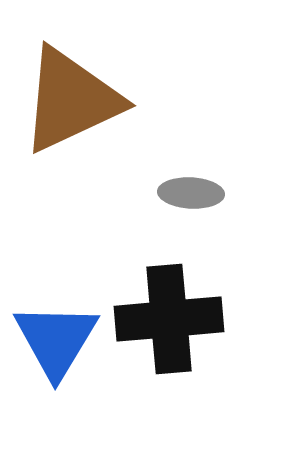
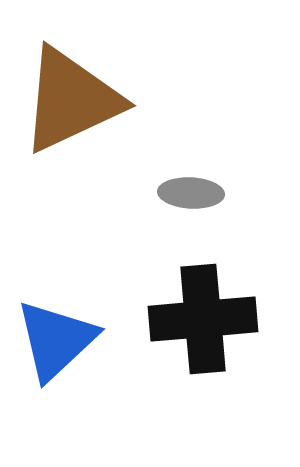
black cross: moved 34 px right
blue triangle: rotated 16 degrees clockwise
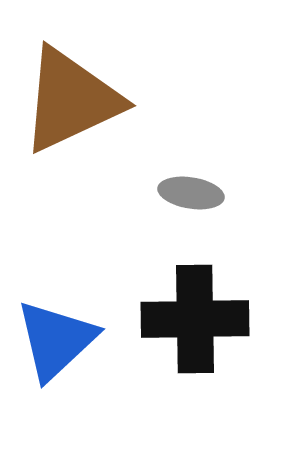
gray ellipse: rotated 6 degrees clockwise
black cross: moved 8 px left; rotated 4 degrees clockwise
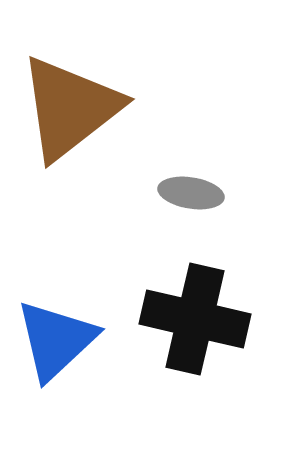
brown triangle: moved 1 px left, 8 px down; rotated 13 degrees counterclockwise
black cross: rotated 14 degrees clockwise
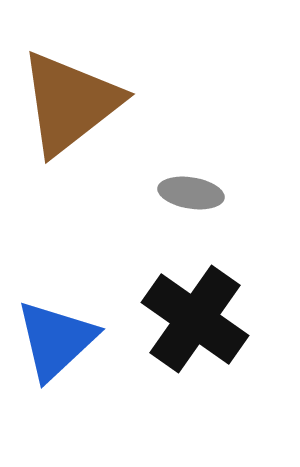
brown triangle: moved 5 px up
black cross: rotated 22 degrees clockwise
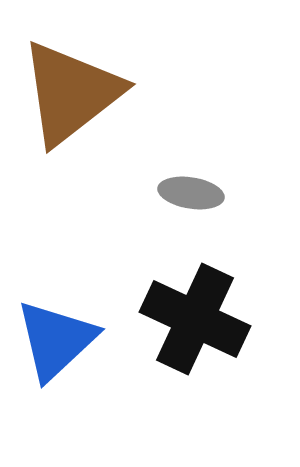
brown triangle: moved 1 px right, 10 px up
black cross: rotated 10 degrees counterclockwise
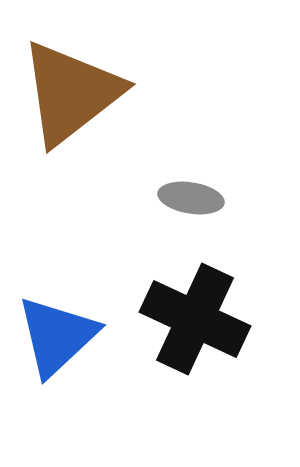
gray ellipse: moved 5 px down
blue triangle: moved 1 px right, 4 px up
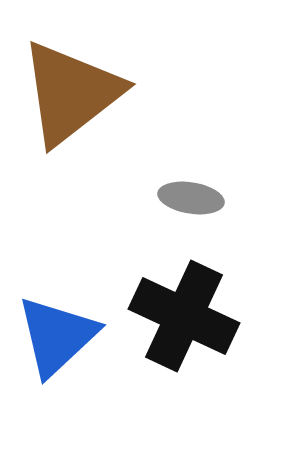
black cross: moved 11 px left, 3 px up
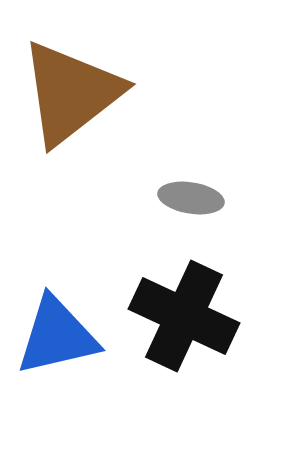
blue triangle: rotated 30 degrees clockwise
